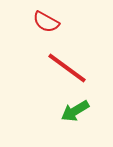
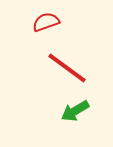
red semicircle: rotated 132 degrees clockwise
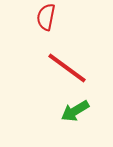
red semicircle: moved 5 px up; rotated 60 degrees counterclockwise
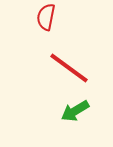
red line: moved 2 px right
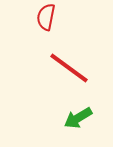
green arrow: moved 3 px right, 7 px down
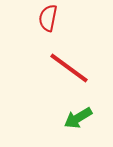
red semicircle: moved 2 px right, 1 px down
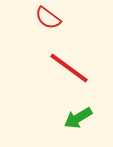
red semicircle: rotated 64 degrees counterclockwise
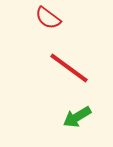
green arrow: moved 1 px left, 1 px up
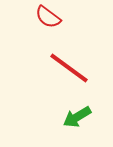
red semicircle: moved 1 px up
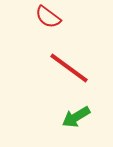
green arrow: moved 1 px left
